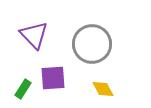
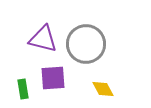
purple triangle: moved 9 px right, 4 px down; rotated 32 degrees counterclockwise
gray circle: moved 6 px left
green rectangle: rotated 42 degrees counterclockwise
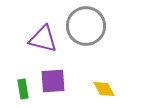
gray circle: moved 18 px up
purple square: moved 3 px down
yellow diamond: moved 1 px right
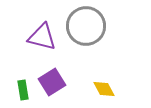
purple triangle: moved 1 px left, 2 px up
purple square: moved 1 px left, 1 px down; rotated 28 degrees counterclockwise
green rectangle: moved 1 px down
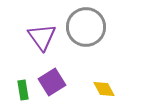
gray circle: moved 1 px down
purple triangle: rotated 40 degrees clockwise
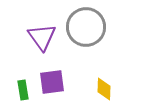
purple square: rotated 24 degrees clockwise
yellow diamond: rotated 30 degrees clockwise
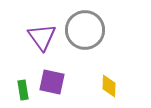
gray circle: moved 1 px left, 3 px down
purple square: rotated 20 degrees clockwise
yellow diamond: moved 5 px right, 3 px up
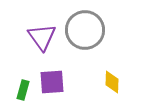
purple square: rotated 16 degrees counterclockwise
yellow diamond: moved 3 px right, 4 px up
green rectangle: rotated 24 degrees clockwise
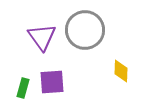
yellow diamond: moved 9 px right, 11 px up
green rectangle: moved 2 px up
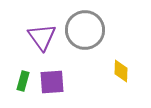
green rectangle: moved 7 px up
